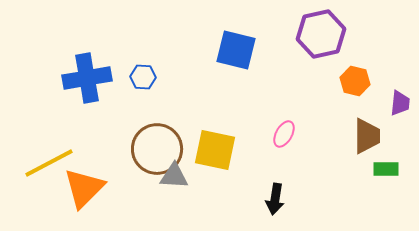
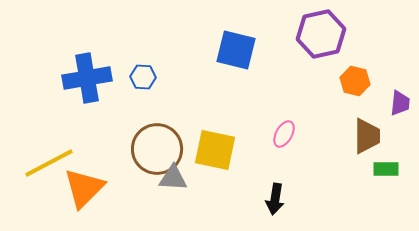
gray triangle: moved 1 px left, 2 px down
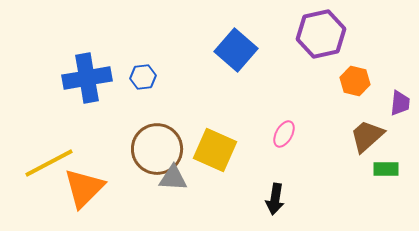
blue square: rotated 27 degrees clockwise
blue hexagon: rotated 10 degrees counterclockwise
brown trapezoid: rotated 132 degrees counterclockwise
yellow square: rotated 12 degrees clockwise
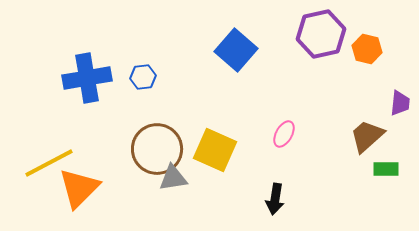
orange hexagon: moved 12 px right, 32 px up
gray triangle: rotated 12 degrees counterclockwise
orange triangle: moved 5 px left
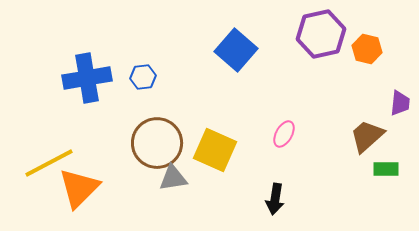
brown circle: moved 6 px up
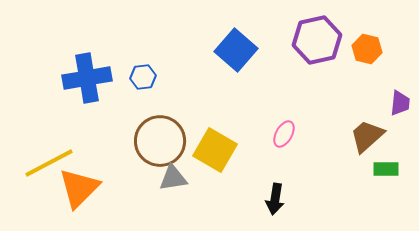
purple hexagon: moved 4 px left, 6 px down
brown circle: moved 3 px right, 2 px up
yellow square: rotated 6 degrees clockwise
